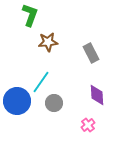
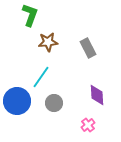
gray rectangle: moved 3 px left, 5 px up
cyan line: moved 5 px up
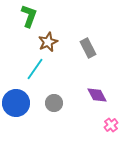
green L-shape: moved 1 px left, 1 px down
brown star: rotated 18 degrees counterclockwise
cyan line: moved 6 px left, 8 px up
purple diamond: rotated 25 degrees counterclockwise
blue circle: moved 1 px left, 2 px down
pink cross: moved 23 px right
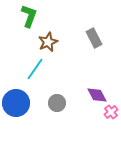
gray rectangle: moved 6 px right, 10 px up
gray circle: moved 3 px right
pink cross: moved 13 px up
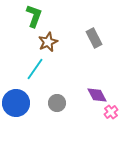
green L-shape: moved 5 px right
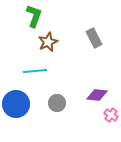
cyan line: moved 2 px down; rotated 50 degrees clockwise
purple diamond: rotated 55 degrees counterclockwise
blue circle: moved 1 px down
pink cross: moved 3 px down; rotated 16 degrees counterclockwise
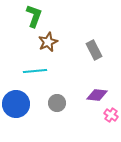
gray rectangle: moved 12 px down
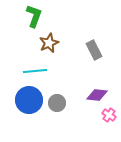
brown star: moved 1 px right, 1 px down
blue circle: moved 13 px right, 4 px up
pink cross: moved 2 px left
